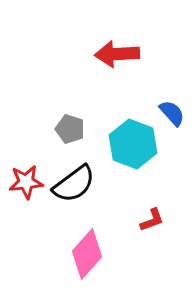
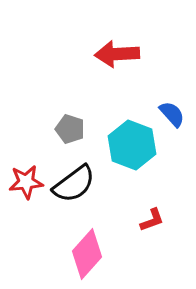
blue semicircle: moved 1 px down
cyan hexagon: moved 1 px left, 1 px down
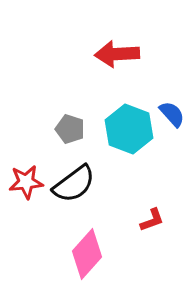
cyan hexagon: moved 3 px left, 16 px up
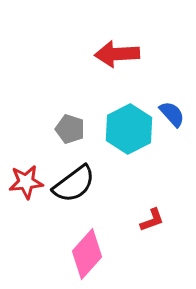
cyan hexagon: rotated 12 degrees clockwise
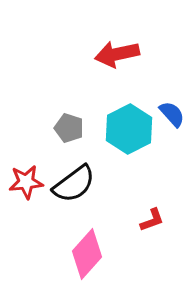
red arrow: rotated 9 degrees counterclockwise
gray pentagon: moved 1 px left, 1 px up
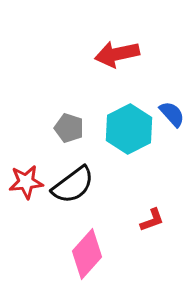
black semicircle: moved 1 px left, 1 px down
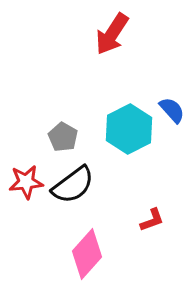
red arrow: moved 5 px left, 20 px up; rotated 45 degrees counterclockwise
blue semicircle: moved 4 px up
gray pentagon: moved 6 px left, 9 px down; rotated 12 degrees clockwise
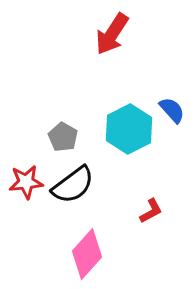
red L-shape: moved 1 px left, 9 px up; rotated 8 degrees counterclockwise
